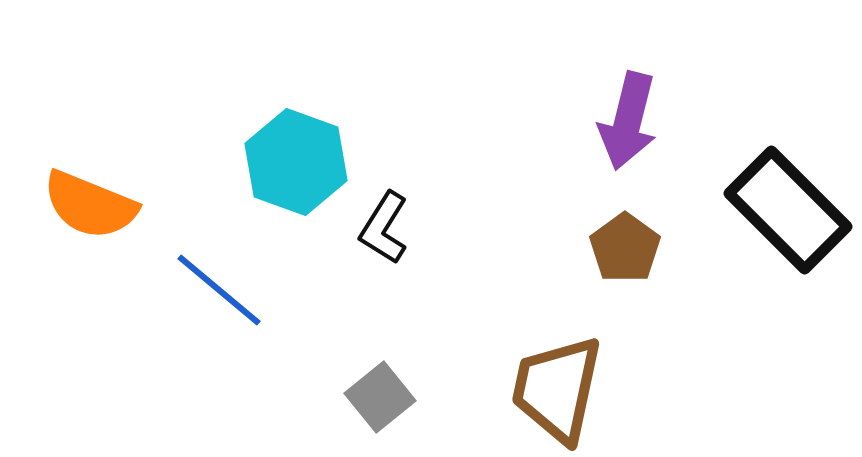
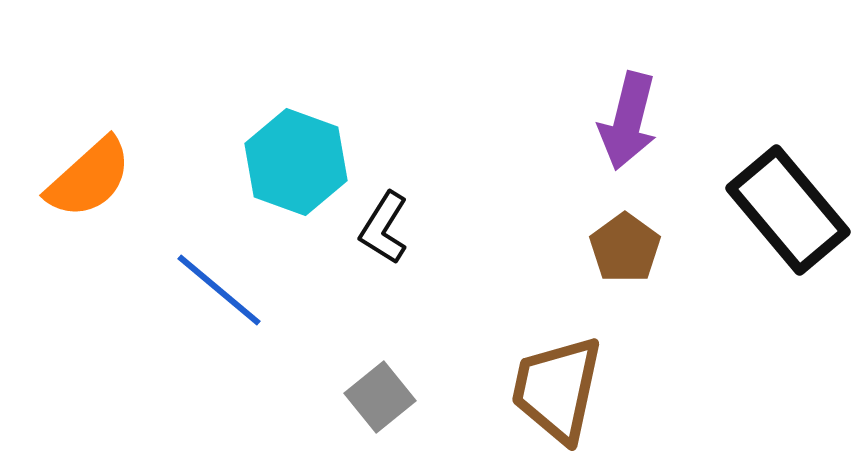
orange semicircle: moved 1 px left, 27 px up; rotated 64 degrees counterclockwise
black rectangle: rotated 5 degrees clockwise
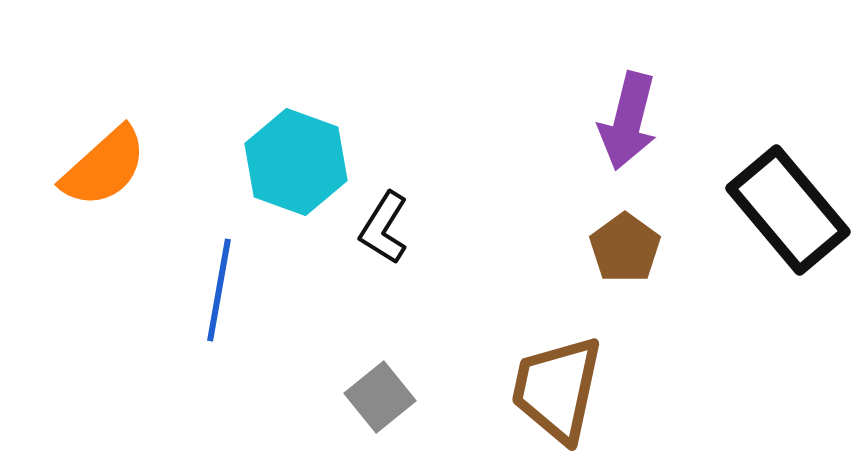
orange semicircle: moved 15 px right, 11 px up
blue line: rotated 60 degrees clockwise
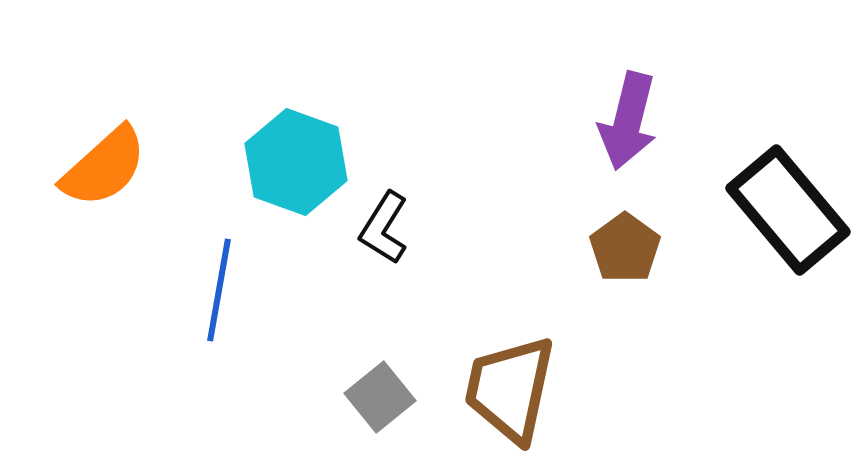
brown trapezoid: moved 47 px left
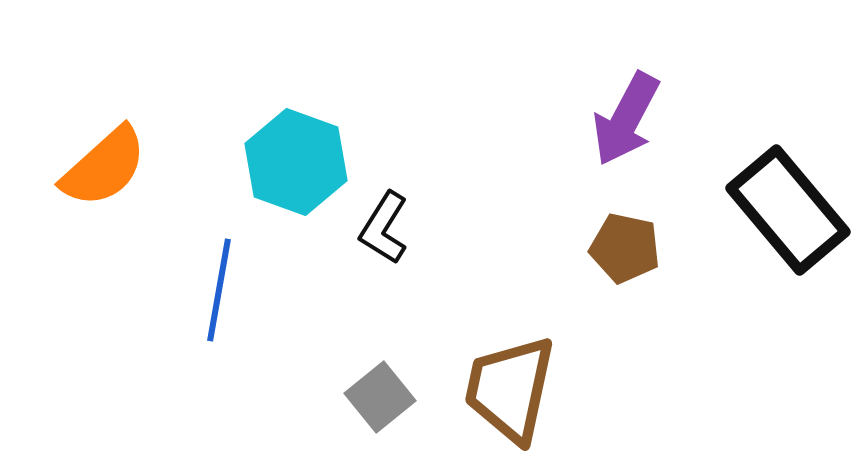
purple arrow: moved 2 px left, 2 px up; rotated 14 degrees clockwise
brown pentagon: rotated 24 degrees counterclockwise
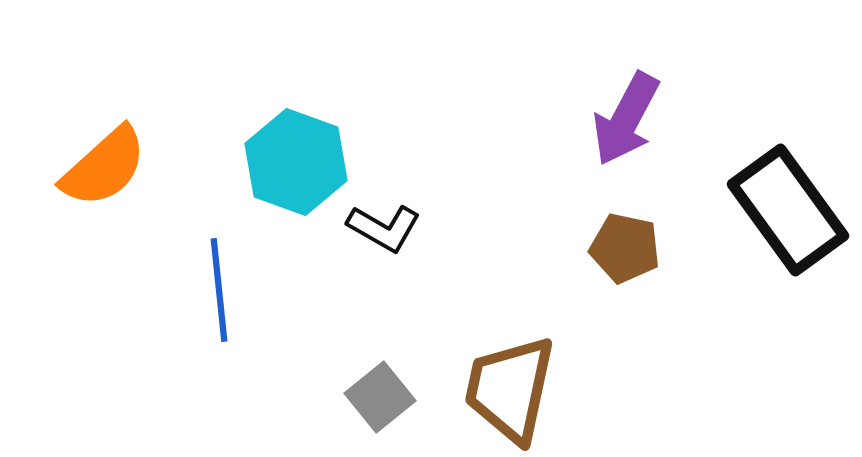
black rectangle: rotated 4 degrees clockwise
black L-shape: rotated 92 degrees counterclockwise
blue line: rotated 16 degrees counterclockwise
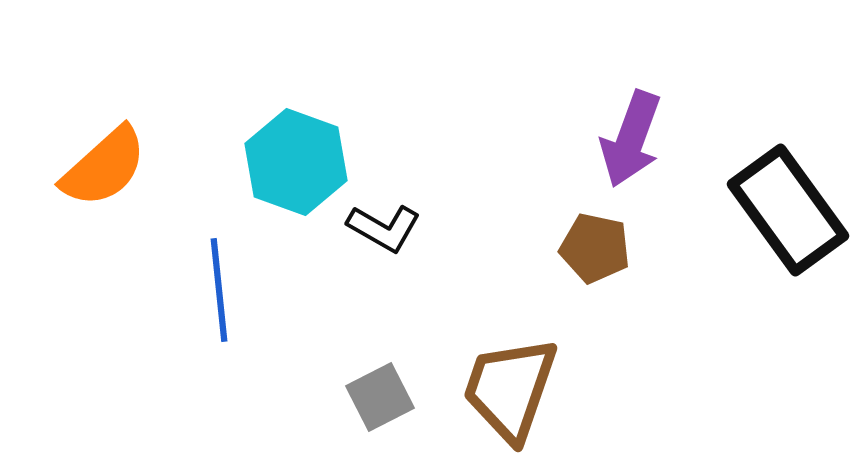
purple arrow: moved 5 px right, 20 px down; rotated 8 degrees counterclockwise
brown pentagon: moved 30 px left
brown trapezoid: rotated 7 degrees clockwise
gray square: rotated 12 degrees clockwise
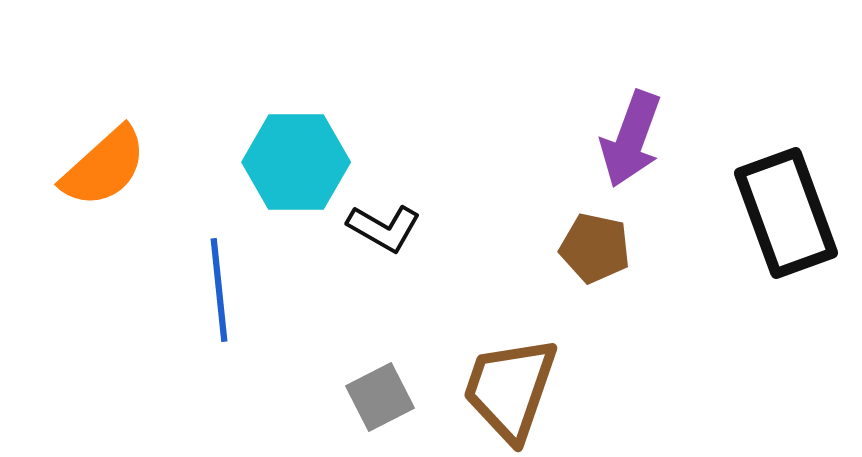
cyan hexagon: rotated 20 degrees counterclockwise
black rectangle: moved 2 px left, 3 px down; rotated 16 degrees clockwise
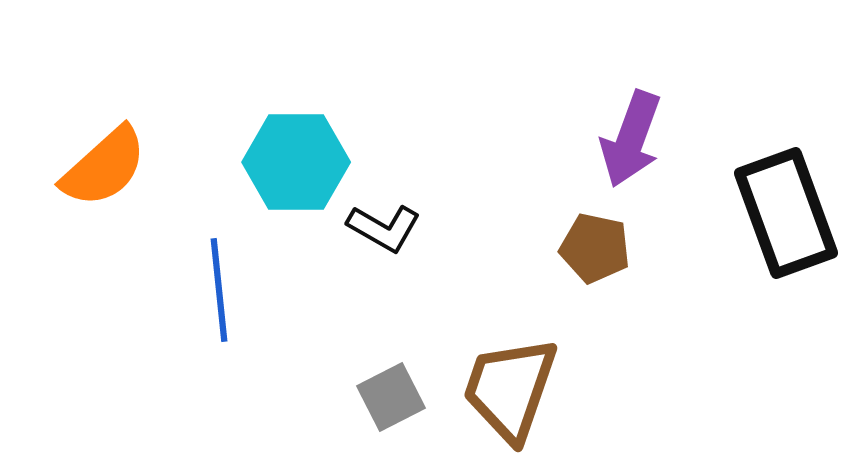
gray square: moved 11 px right
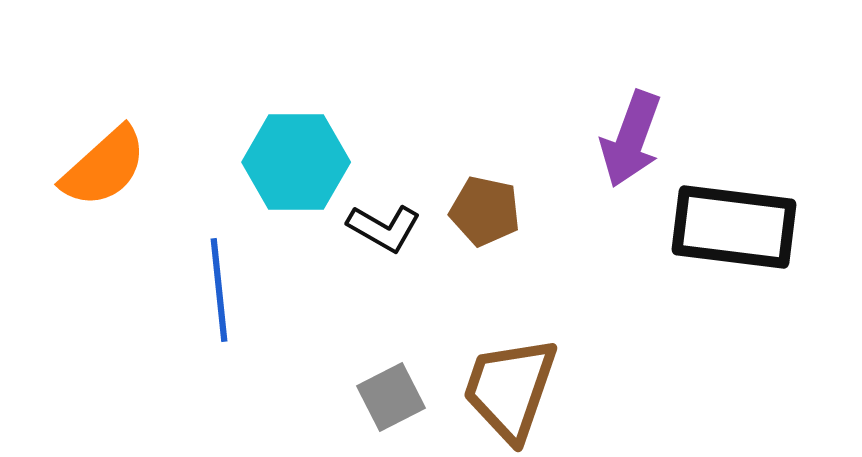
black rectangle: moved 52 px left, 14 px down; rotated 63 degrees counterclockwise
brown pentagon: moved 110 px left, 37 px up
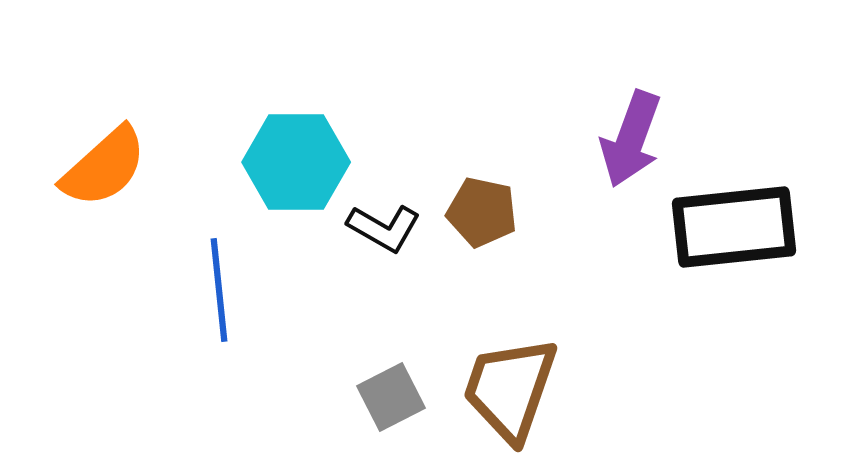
brown pentagon: moved 3 px left, 1 px down
black rectangle: rotated 13 degrees counterclockwise
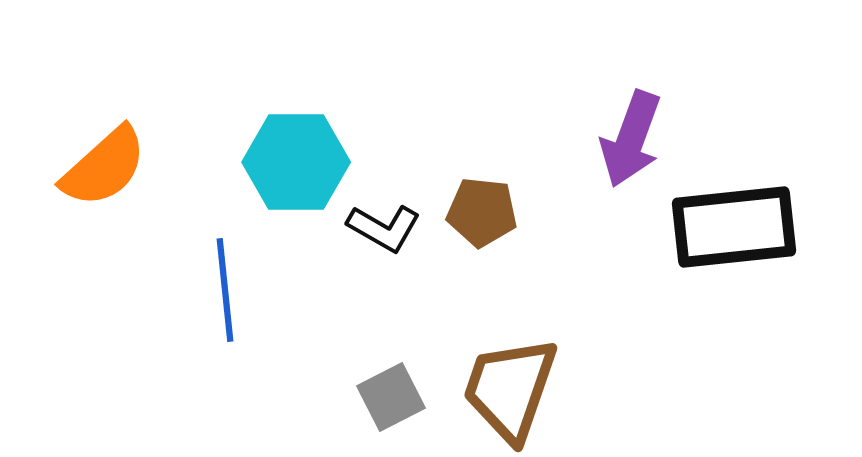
brown pentagon: rotated 6 degrees counterclockwise
blue line: moved 6 px right
